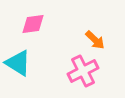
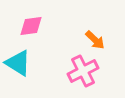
pink diamond: moved 2 px left, 2 px down
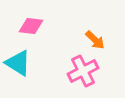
pink diamond: rotated 15 degrees clockwise
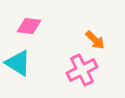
pink diamond: moved 2 px left
pink cross: moved 1 px left, 1 px up
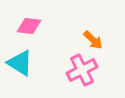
orange arrow: moved 2 px left
cyan triangle: moved 2 px right
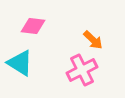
pink diamond: moved 4 px right
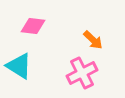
cyan triangle: moved 1 px left, 3 px down
pink cross: moved 3 px down
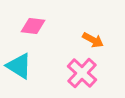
orange arrow: rotated 15 degrees counterclockwise
pink cross: rotated 20 degrees counterclockwise
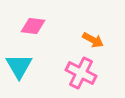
cyan triangle: rotated 28 degrees clockwise
pink cross: moved 1 px left; rotated 16 degrees counterclockwise
